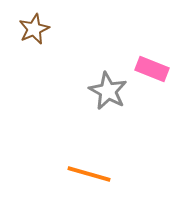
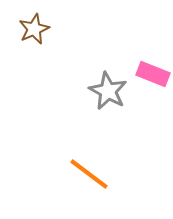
pink rectangle: moved 1 px right, 5 px down
orange line: rotated 21 degrees clockwise
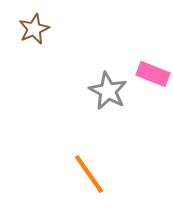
orange line: rotated 18 degrees clockwise
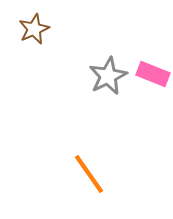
gray star: moved 15 px up; rotated 18 degrees clockwise
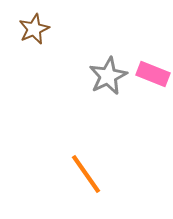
orange line: moved 3 px left
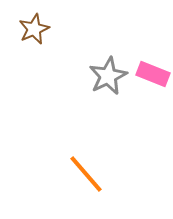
orange line: rotated 6 degrees counterclockwise
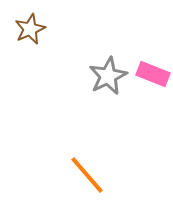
brown star: moved 4 px left
orange line: moved 1 px right, 1 px down
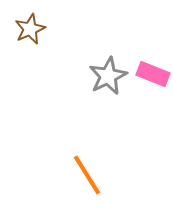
orange line: rotated 9 degrees clockwise
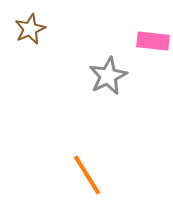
pink rectangle: moved 33 px up; rotated 16 degrees counterclockwise
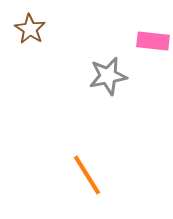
brown star: rotated 16 degrees counterclockwise
gray star: rotated 15 degrees clockwise
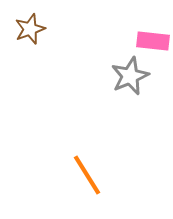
brown star: rotated 20 degrees clockwise
gray star: moved 22 px right; rotated 12 degrees counterclockwise
